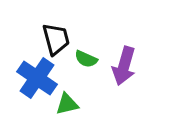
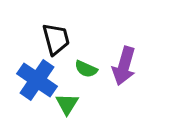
green semicircle: moved 10 px down
blue cross: moved 2 px down
green triangle: rotated 45 degrees counterclockwise
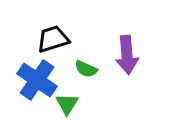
black trapezoid: moved 3 px left; rotated 92 degrees counterclockwise
purple arrow: moved 3 px right, 11 px up; rotated 21 degrees counterclockwise
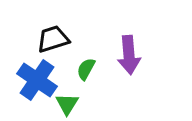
purple arrow: moved 2 px right
green semicircle: rotated 95 degrees clockwise
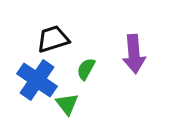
purple arrow: moved 5 px right, 1 px up
green triangle: rotated 10 degrees counterclockwise
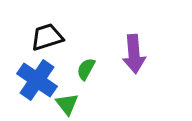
black trapezoid: moved 6 px left, 2 px up
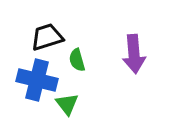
green semicircle: moved 9 px left, 9 px up; rotated 45 degrees counterclockwise
blue cross: rotated 21 degrees counterclockwise
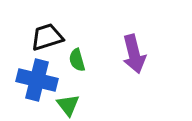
purple arrow: rotated 9 degrees counterclockwise
green triangle: moved 1 px right, 1 px down
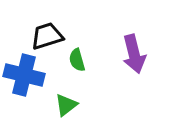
black trapezoid: moved 1 px up
blue cross: moved 13 px left, 5 px up
green triangle: moved 2 px left; rotated 30 degrees clockwise
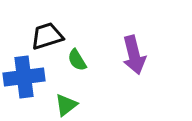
purple arrow: moved 1 px down
green semicircle: rotated 15 degrees counterclockwise
blue cross: moved 2 px down; rotated 21 degrees counterclockwise
